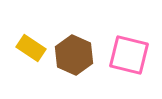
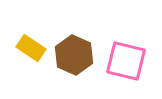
pink square: moved 3 px left, 6 px down
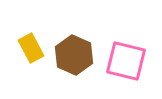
yellow rectangle: rotated 28 degrees clockwise
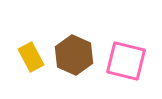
yellow rectangle: moved 9 px down
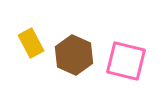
yellow rectangle: moved 14 px up
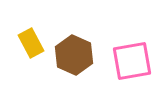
pink square: moved 6 px right; rotated 24 degrees counterclockwise
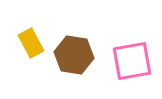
brown hexagon: rotated 15 degrees counterclockwise
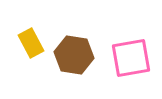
pink square: moved 1 px left, 3 px up
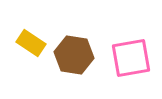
yellow rectangle: rotated 28 degrees counterclockwise
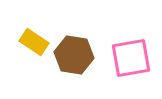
yellow rectangle: moved 3 px right, 1 px up
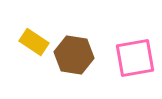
pink square: moved 4 px right
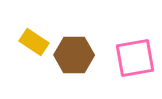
brown hexagon: rotated 9 degrees counterclockwise
